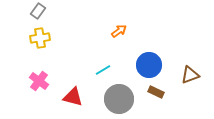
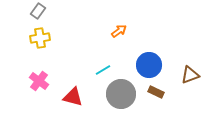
gray circle: moved 2 px right, 5 px up
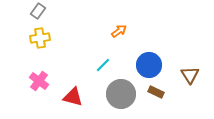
cyan line: moved 5 px up; rotated 14 degrees counterclockwise
brown triangle: rotated 42 degrees counterclockwise
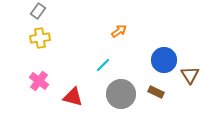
blue circle: moved 15 px right, 5 px up
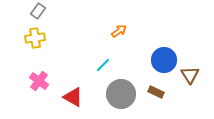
yellow cross: moved 5 px left
red triangle: rotated 15 degrees clockwise
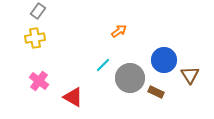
gray circle: moved 9 px right, 16 px up
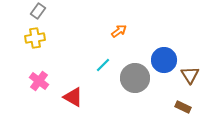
gray circle: moved 5 px right
brown rectangle: moved 27 px right, 15 px down
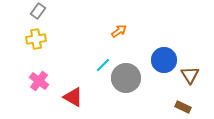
yellow cross: moved 1 px right, 1 px down
gray circle: moved 9 px left
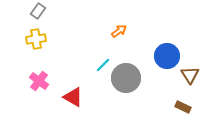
blue circle: moved 3 px right, 4 px up
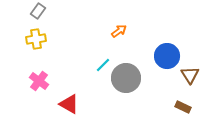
red triangle: moved 4 px left, 7 px down
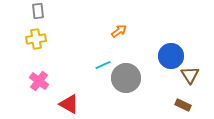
gray rectangle: rotated 42 degrees counterclockwise
blue circle: moved 4 px right
cyan line: rotated 21 degrees clockwise
brown rectangle: moved 2 px up
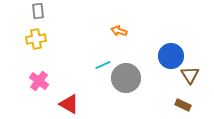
orange arrow: rotated 126 degrees counterclockwise
